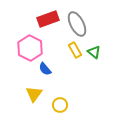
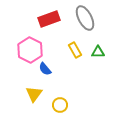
red rectangle: moved 1 px right
gray ellipse: moved 8 px right, 6 px up
pink hexagon: moved 2 px down
green triangle: moved 4 px right; rotated 40 degrees counterclockwise
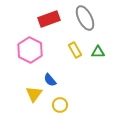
blue semicircle: moved 5 px right, 11 px down
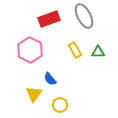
gray ellipse: moved 1 px left, 2 px up
blue semicircle: moved 1 px up
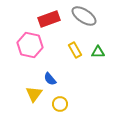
gray ellipse: rotated 30 degrees counterclockwise
pink hexagon: moved 5 px up; rotated 15 degrees counterclockwise
yellow circle: moved 1 px up
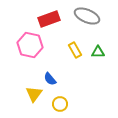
gray ellipse: moved 3 px right; rotated 10 degrees counterclockwise
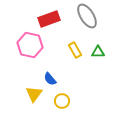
gray ellipse: rotated 35 degrees clockwise
yellow circle: moved 2 px right, 3 px up
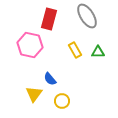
red rectangle: rotated 55 degrees counterclockwise
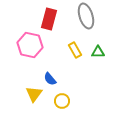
gray ellipse: moved 1 px left; rotated 15 degrees clockwise
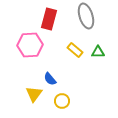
pink hexagon: rotated 15 degrees counterclockwise
yellow rectangle: rotated 21 degrees counterclockwise
